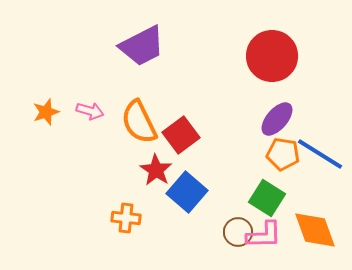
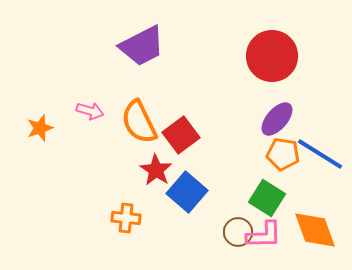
orange star: moved 6 px left, 16 px down
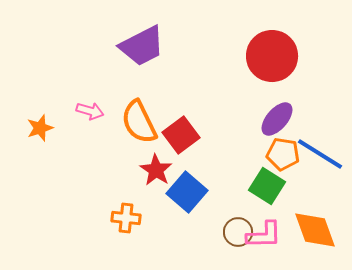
green square: moved 12 px up
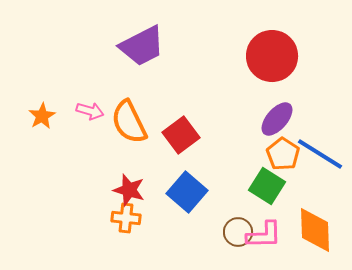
orange semicircle: moved 10 px left
orange star: moved 2 px right, 12 px up; rotated 12 degrees counterclockwise
orange pentagon: rotated 24 degrees clockwise
red star: moved 27 px left, 20 px down; rotated 16 degrees counterclockwise
orange diamond: rotated 18 degrees clockwise
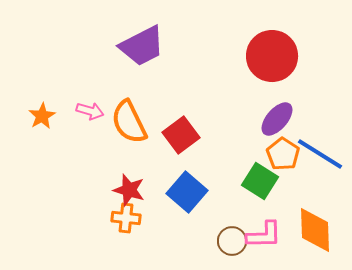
green square: moved 7 px left, 5 px up
brown circle: moved 6 px left, 9 px down
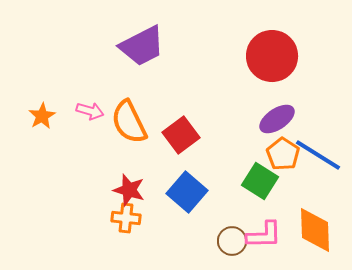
purple ellipse: rotated 15 degrees clockwise
blue line: moved 2 px left, 1 px down
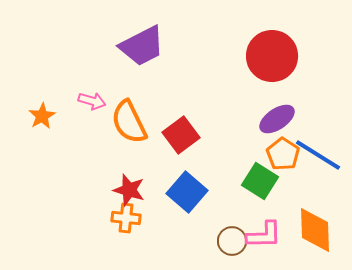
pink arrow: moved 2 px right, 10 px up
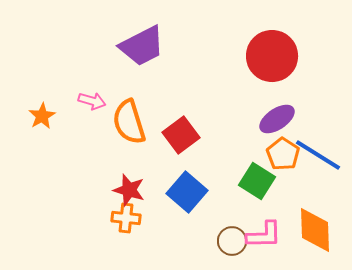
orange semicircle: rotated 9 degrees clockwise
green square: moved 3 px left
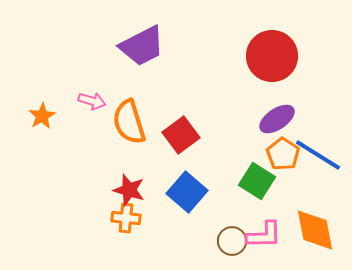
orange diamond: rotated 9 degrees counterclockwise
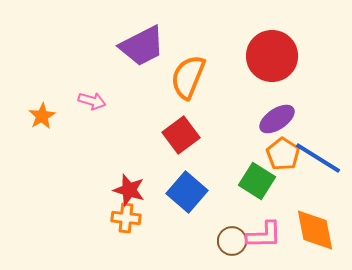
orange semicircle: moved 59 px right, 45 px up; rotated 39 degrees clockwise
blue line: moved 3 px down
